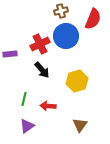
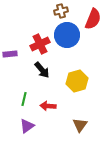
blue circle: moved 1 px right, 1 px up
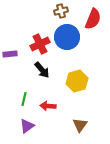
blue circle: moved 2 px down
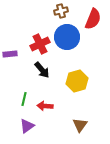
red arrow: moved 3 px left
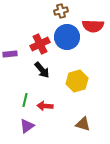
red semicircle: moved 7 px down; rotated 70 degrees clockwise
green line: moved 1 px right, 1 px down
brown triangle: moved 3 px right, 1 px up; rotated 49 degrees counterclockwise
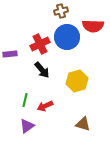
red arrow: rotated 28 degrees counterclockwise
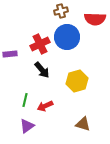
red semicircle: moved 2 px right, 7 px up
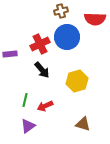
purple triangle: moved 1 px right
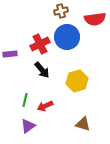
red semicircle: rotated 10 degrees counterclockwise
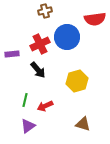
brown cross: moved 16 px left
purple rectangle: moved 2 px right
black arrow: moved 4 px left
